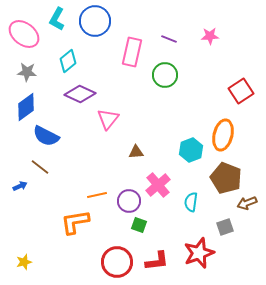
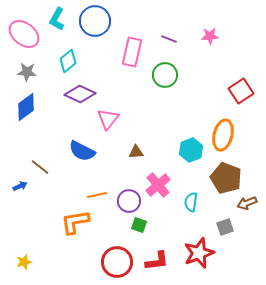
blue semicircle: moved 36 px right, 15 px down
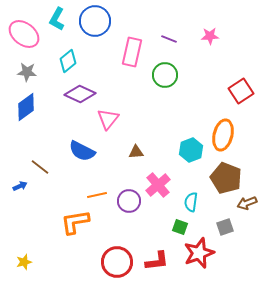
green square: moved 41 px right, 2 px down
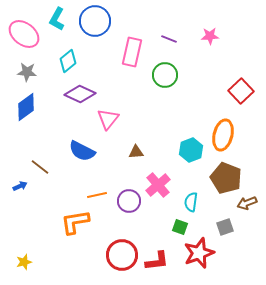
red square: rotated 10 degrees counterclockwise
red circle: moved 5 px right, 7 px up
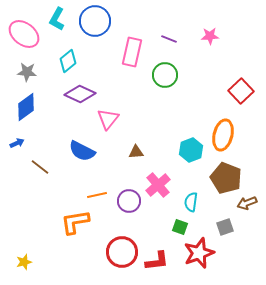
blue arrow: moved 3 px left, 43 px up
red circle: moved 3 px up
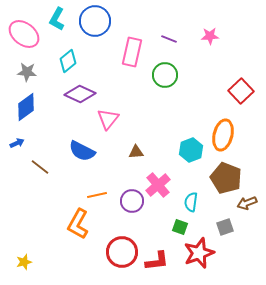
purple circle: moved 3 px right
orange L-shape: moved 3 px right, 2 px down; rotated 52 degrees counterclockwise
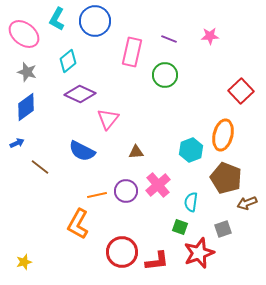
gray star: rotated 12 degrees clockwise
purple circle: moved 6 px left, 10 px up
gray square: moved 2 px left, 2 px down
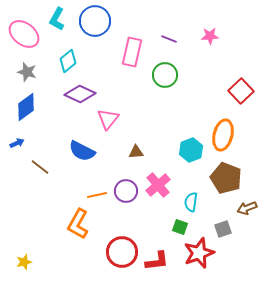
brown arrow: moved 5 px down
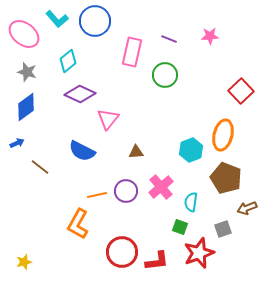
cyan L-shape: rotated 70 degrees counterclockwise
pink cross: moved 3 px right, 2 px down
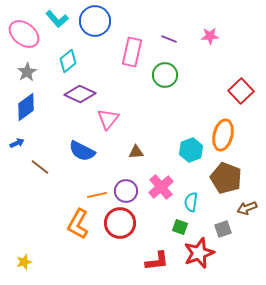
gray star: rotated 24 degrees clockwise
red circle: moved 2 px left, 29 px up
